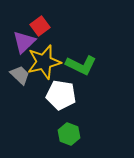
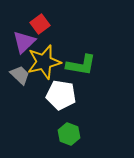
red square: moved 2 px up
green L-shape: rotated 16 degrees counterclockwise
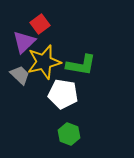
white pentagon: moved 2 px right, 1 px up
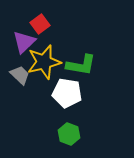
white pentagon: moved 4 px right, 1 px up
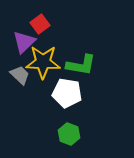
yellow star: moved 1 px left; rotated 16 degrees clockwise
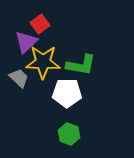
purple triangle: moved 2 px right
gray trapezoid: moved 1 px left, 3 px down
white pentagon: rotated 8 degrees counterclockwise
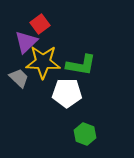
green hexagon: moved 16 px right
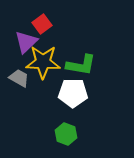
red square: moved 2 px right
gray trapezoid: rotated 15 degrees counterclockwise
white pentagon: moved 6 px right
green hexagon: moved 19 px left
